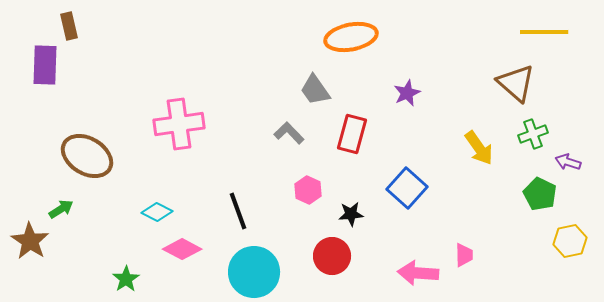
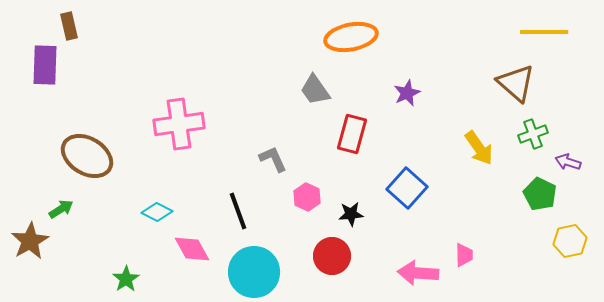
gray L-shape: moved 16 px left, 26 px down; rotated 20 degrees clockwise
pink hexagon: moved 1 px left, 7 px down
brown star: rotated 9 degrees clockwise
pink diamond: moved 10 px right; rotated 33 degrees clockwise
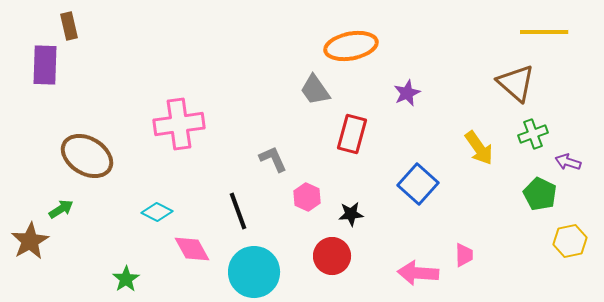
orange ellipse: moved 9 px down
blue square: moved 11 px right, 4 px up
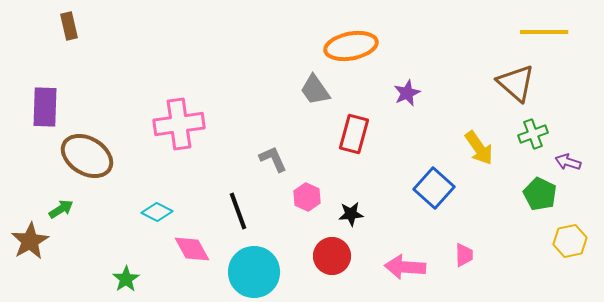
purple rectangle: moved 42 px down
red rectangle: moved 2 px right
blue square: moved 16 px right, 4 px down
pink arrow: moved 13 px left, 6 px up
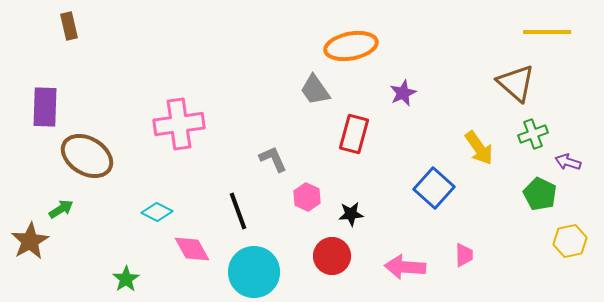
yellow line: moved 3 px right
purple star: moved 4 px left
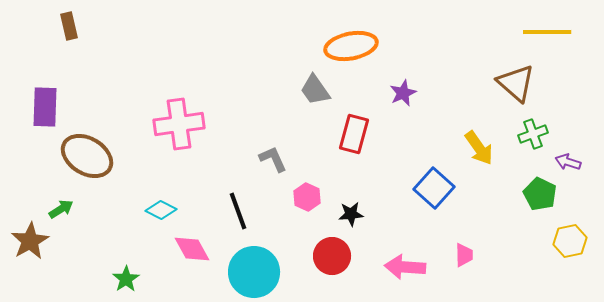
cyan diamond: moved 4 px right, 2 px up
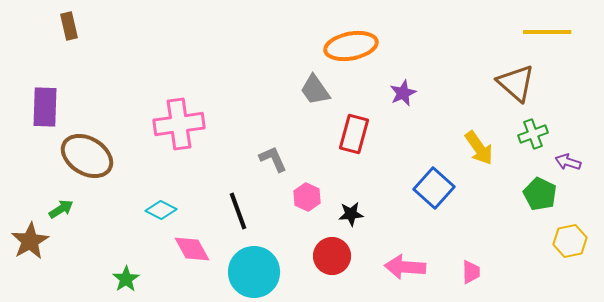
pink trapezoid: moved 7 px right, 17 px down
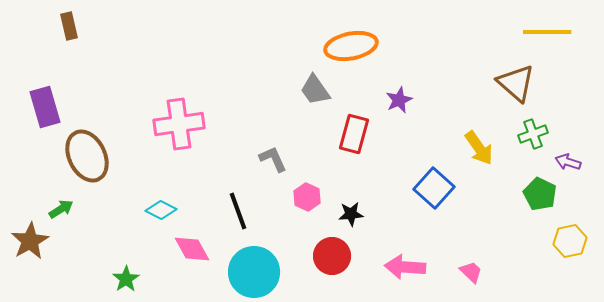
purple star: moved 4 px left, 7 px down
purple rectangle: rotated 18 degrees counterclockwise
brown ellipse: rotated 33 degrees clockwise
pink trapezoid: rotated 45 degrees counterclockwise
